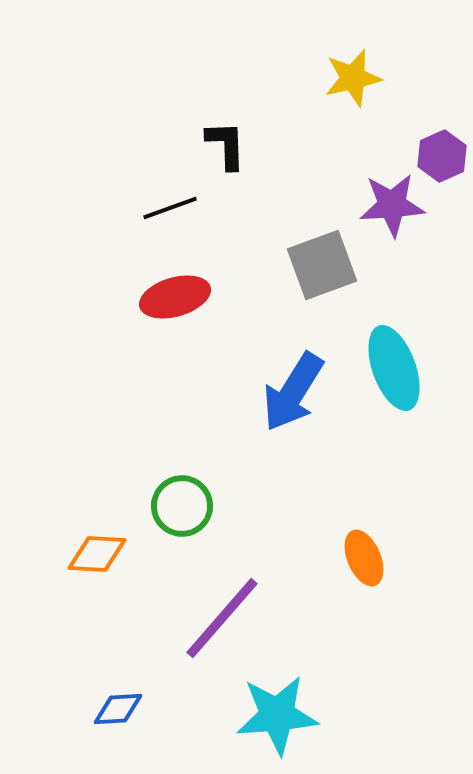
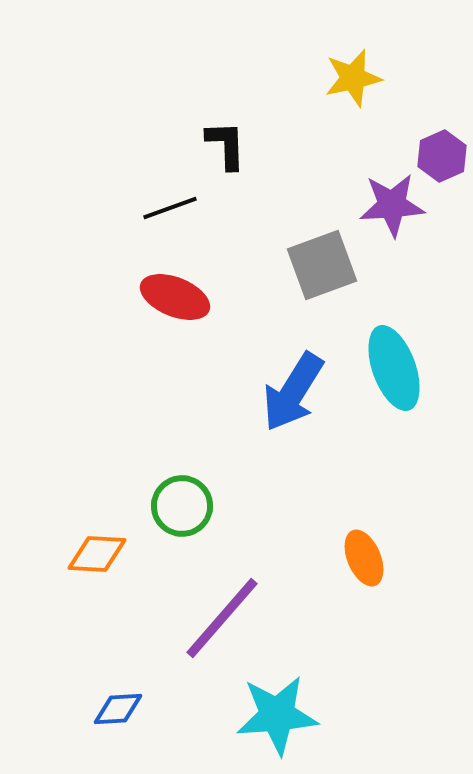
red ellipse: rotated 38 degrees clockwise
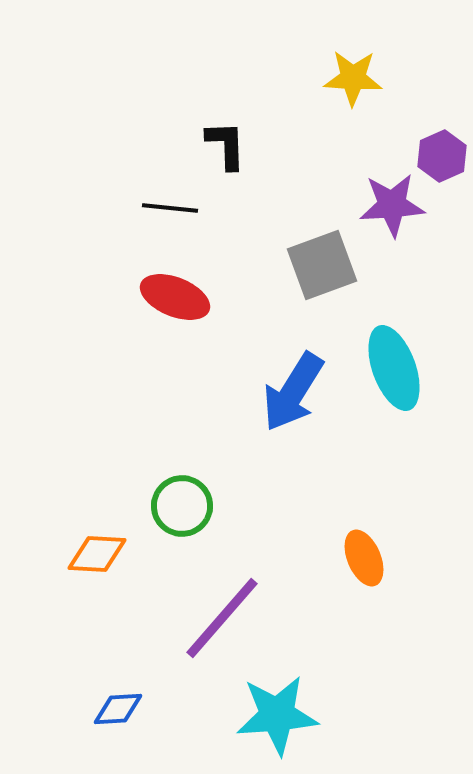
yellow star: rotated 16 degrees clockwise
black line: rotated 26 degrees clockwise
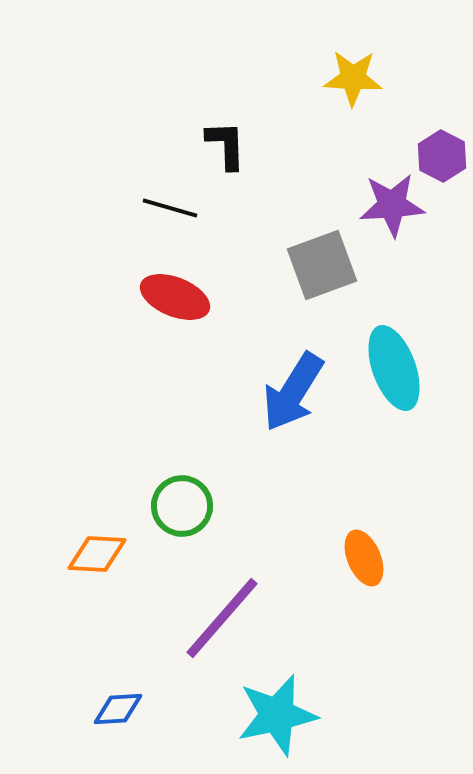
purple hexagon: rotated 9 degrees counterclockwise
black line: rotated 10 degrees clockwise
cyan star: rotated 8 degrees counterclockwise
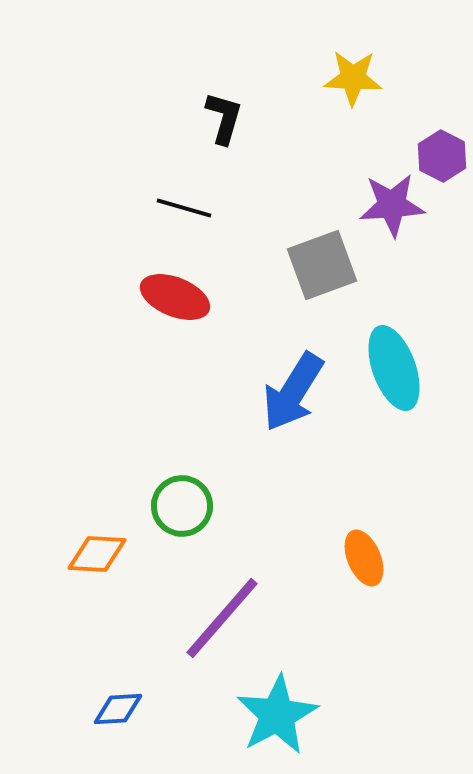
black L-shape: moved 2 px left, 27 px up; rotated 18 degrees clockwise
black line: moved 14 px right
cyan star: rotated 16 degrees counterclockwise
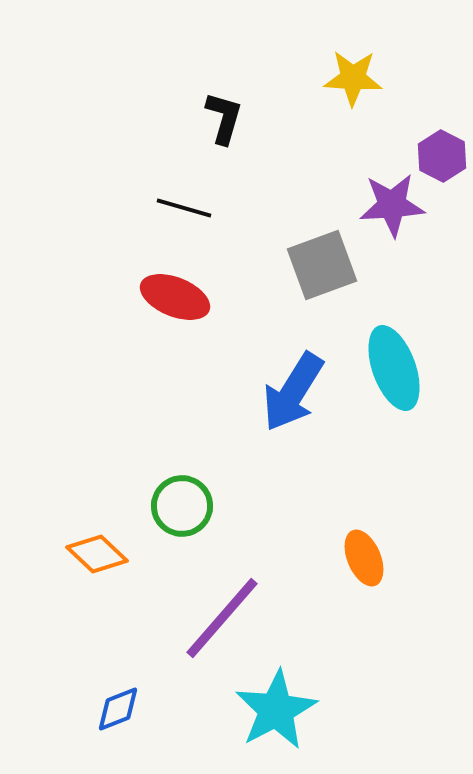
orange diamond: rotated 40 degrees clockwise
blue diamond: rotated 18 degrees counterclockwise
cyan star: moved 1 px left, 5 px up
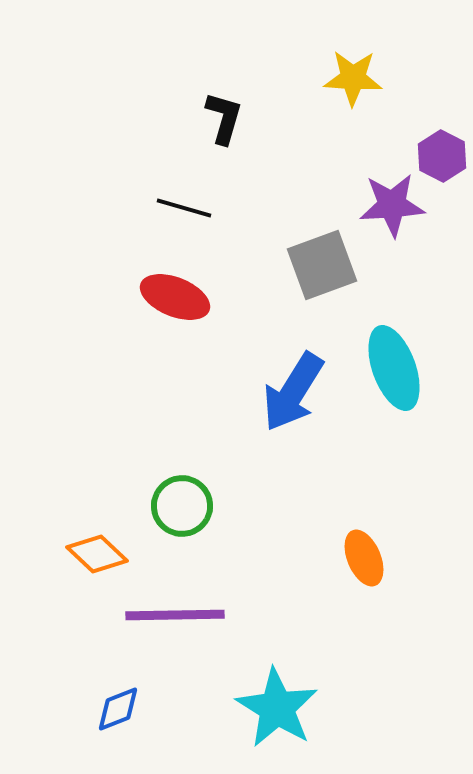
purple line: moved 47 px left, 3 px up; rotated 48 degrees clockwise
cyan star: moved 1 px right, 2 px up; rotated 12 degrees counterclockwise
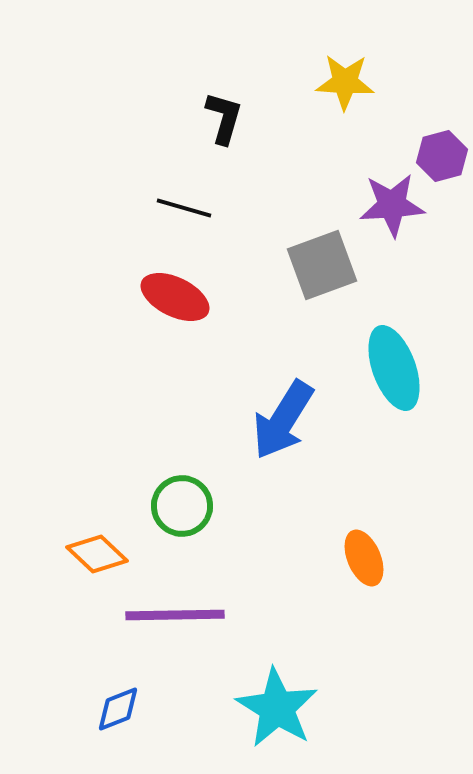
yellow star: moved 8 px left, 4 px down
purple hexagon: rotated 18 degrees clockwise
red ellipse: rotated 4 degrees clockwise
blue arrow: moved 10 px left, 28 px down
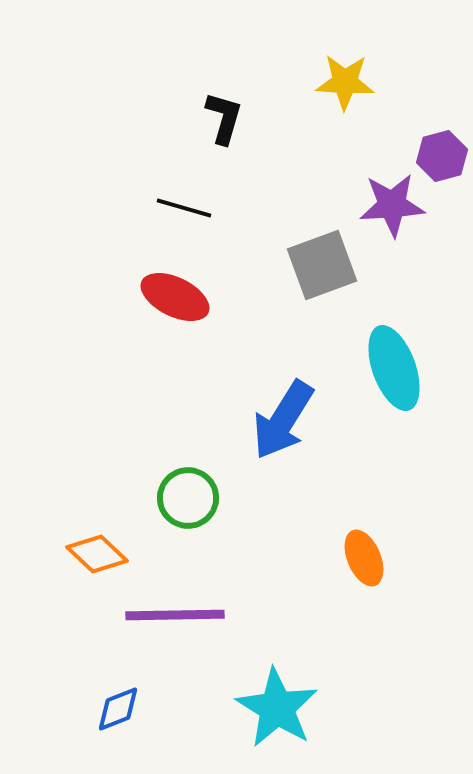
green circle: moved 6 px right, 8 px up
